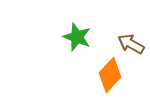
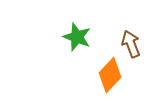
brown arrow: rotated 40 degrees clockwise
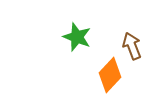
brown arrow: moved 1 px right, 2 px down
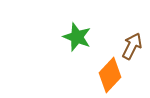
brown arrow: rotated 48 degrees clockwise
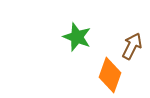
orange diamond: rotated 24 degrees counterclockwise
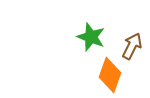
green star: moved 14 px right
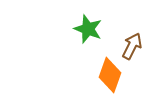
green star: moved 3 px left, 8 px up
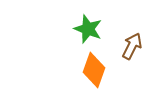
orange diamond: moved 16 px left, 5 px up
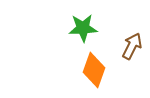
green star: moved 5 px left, 1 px up; rotated 24 degrees counterclockwise
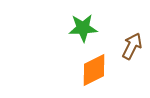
orange diamond: rotated 44 degrees clockwise
